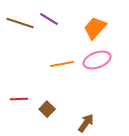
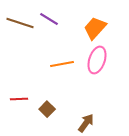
pink ellipse: rotated 52 degrees counterclockwise
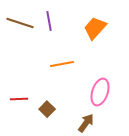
purple line: moved 2 px down; rotated 48 degrees clockwise
pink ellipse: moved 3 px right, 32 px down
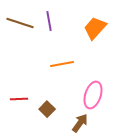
pink ellipse: moved 7 px left, 3 px down
brown arrow: moved 6 px left
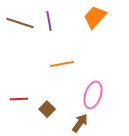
orange trapezoid: moved 11 px up
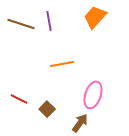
brown line: moved 1 px right, 1 px down
red line: rotated 30 degrees clockwise
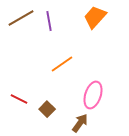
brown line: moved 6 px up; rotated 48 degrees counterclockwise
orange line: rotated 25 degrees counterclockwise
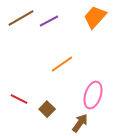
purple line: rotated 72 degrees clockwise
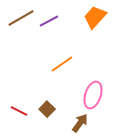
red line: moved 12 px down
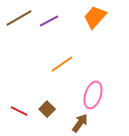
brown line: moved 2 px left
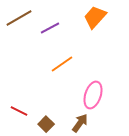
purple line: moved 1 px right, 7 px down
brown square: moved 1 px left, 15 px down
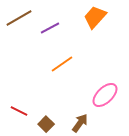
pink ellipse: moved 12 px right; rotated 28 degrees clockwise
